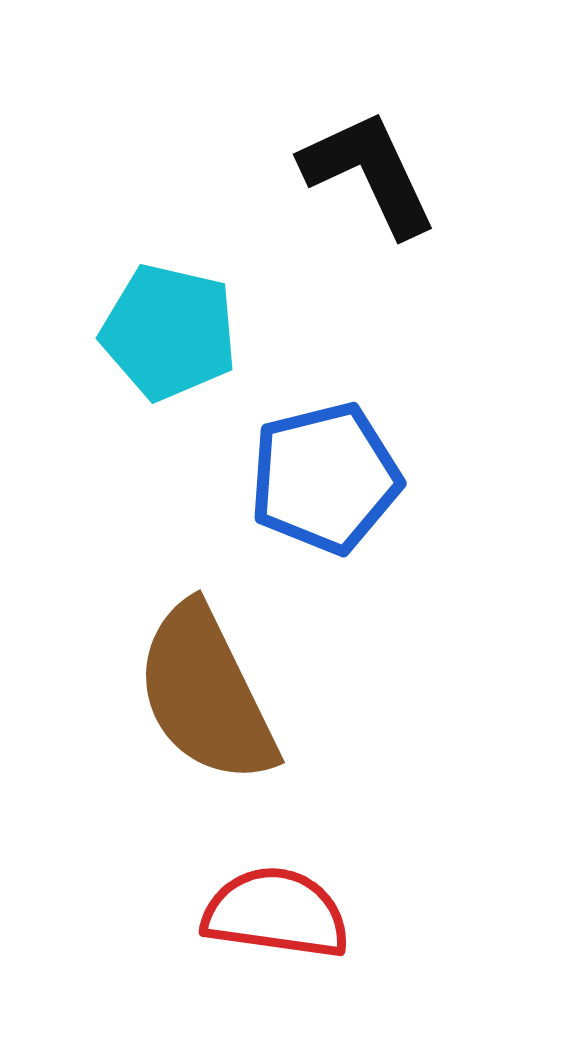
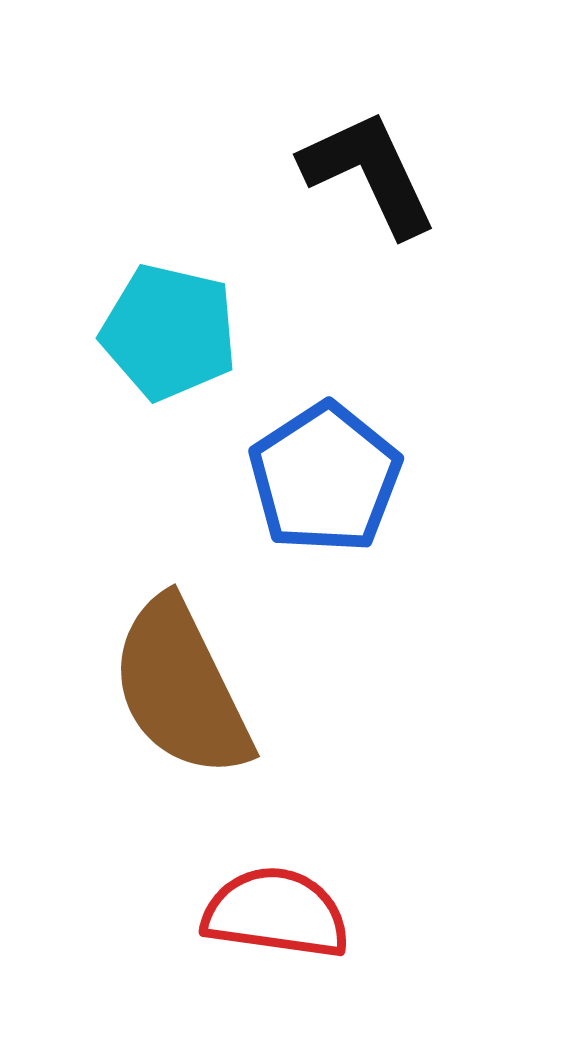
blue pentagon: rotated 19 degrees counterclockwise
brown semicircle: moved 25 px left, 6 px up
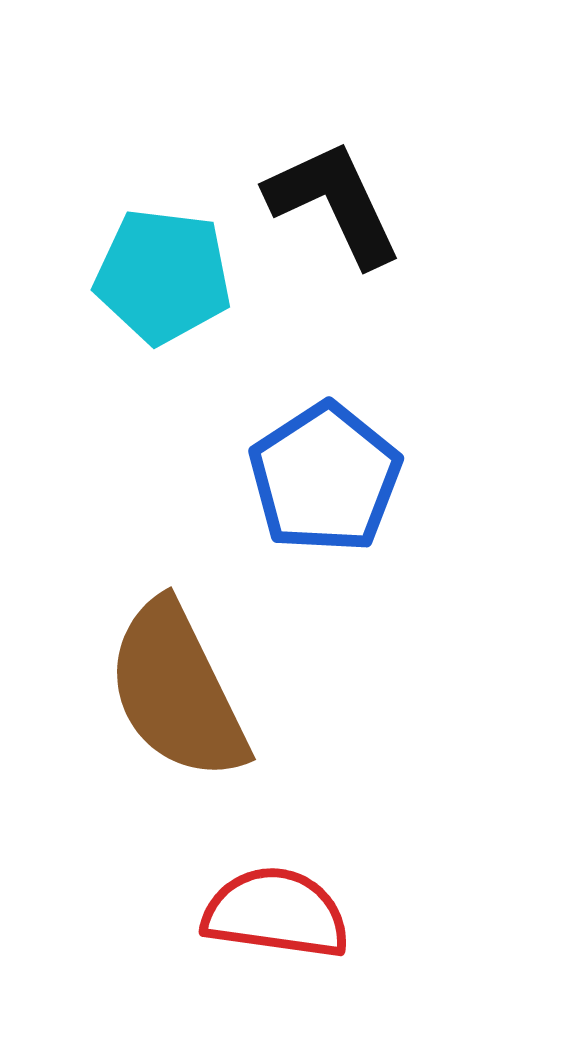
black L-shape: moved 35 px left, 30 px down
cyan pentagon: moved 6 px left, 56 px up; rotated 6 degrees counterclockwise
brown semicircle: moved 4 px left, 3 px down
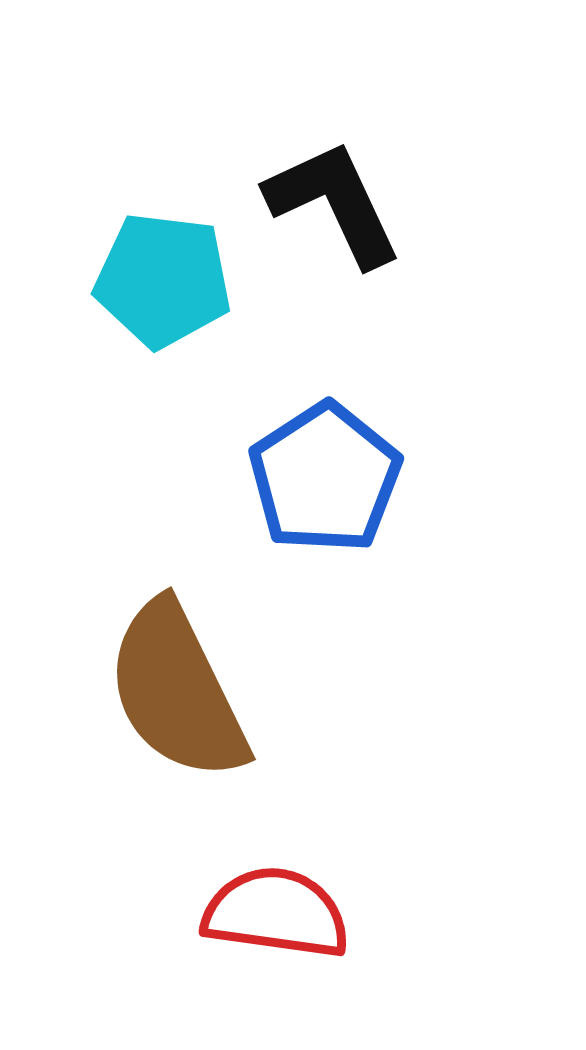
cyan pentagon: moved 4 px down
